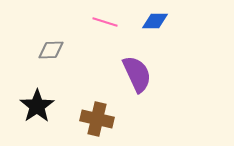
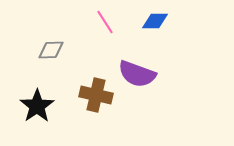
pink line: rotated 40 degrees clockwise
purple semicircle: rotated 135 degrees clockwise
brown cross: moved 1 px left, 24 px up
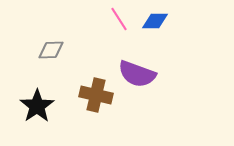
pink line: moved 14 px right, 3 px up
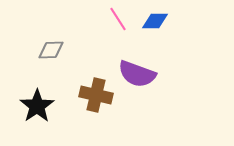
pink line: moved 1 px left
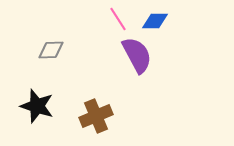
purple semicircle: moved 19 px up; rotated 138 degrees counterclockwise
brown cross: moved 21 px down; rotated 36 degrees counterclockwise
black star: rotated 20 degrees counterclockwise
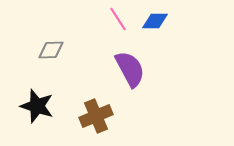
purple semicircle: moved 7 px left, 14 px down
